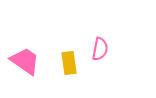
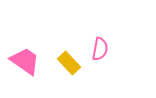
yellow rectangle: rotated 35 degrees counterclockwise
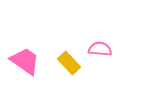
pink semicircle: rotated 95 degrees counterclockwise
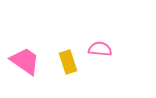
yellow rectangle: moved 1 px left, 1 px up; rotated 25 degrees clockwise
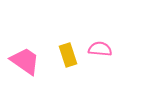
yellow rectangle: moved 7 px up
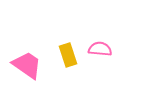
pink trapezoid: moved 2 px right, 4 px down
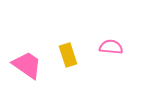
pink semicircle: moved 11 px right, 2 px up
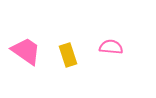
pink trapezoid: moved 1 px left, 14 px up
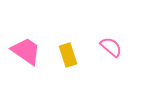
pink semicircle: rotated 35 degrees clockwise
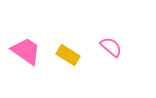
yellow rectangle: rotated 40 degrees counterclockwise
